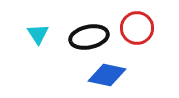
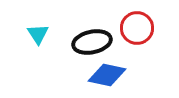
black ellipse: moved 3 px right, 5 px down
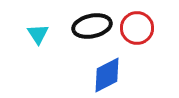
black ellipse: moved 16 px up
blue diamond: rotated 39 degrees counterclockwise
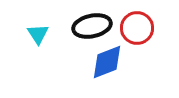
blue diamond: moved 13 px up; rotated 6 degrees clockwise
